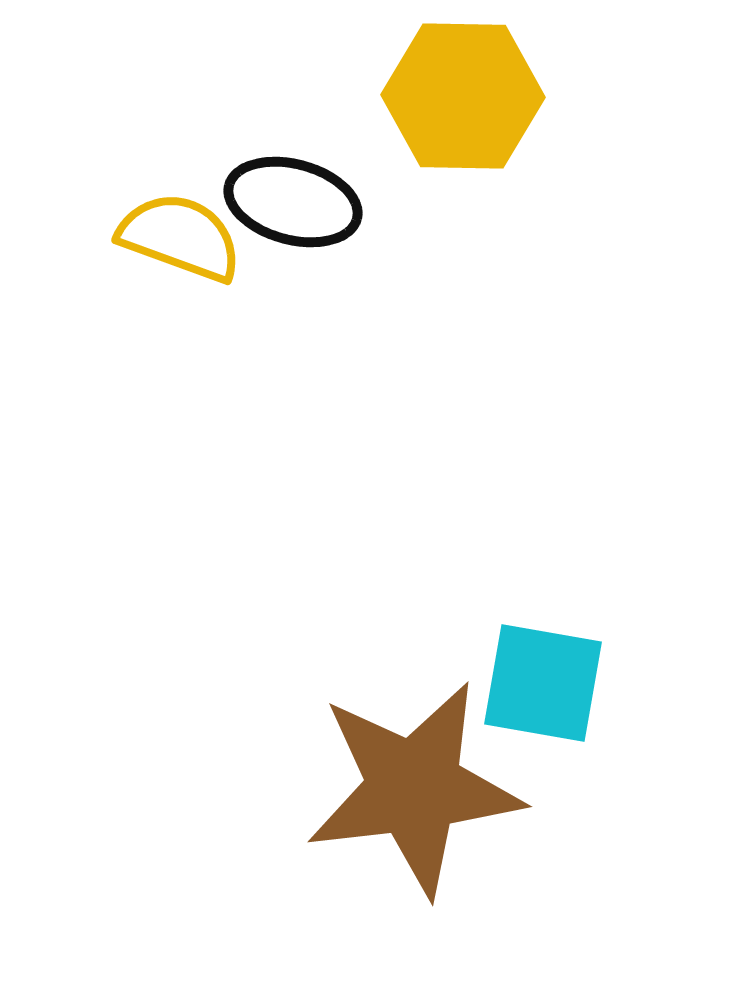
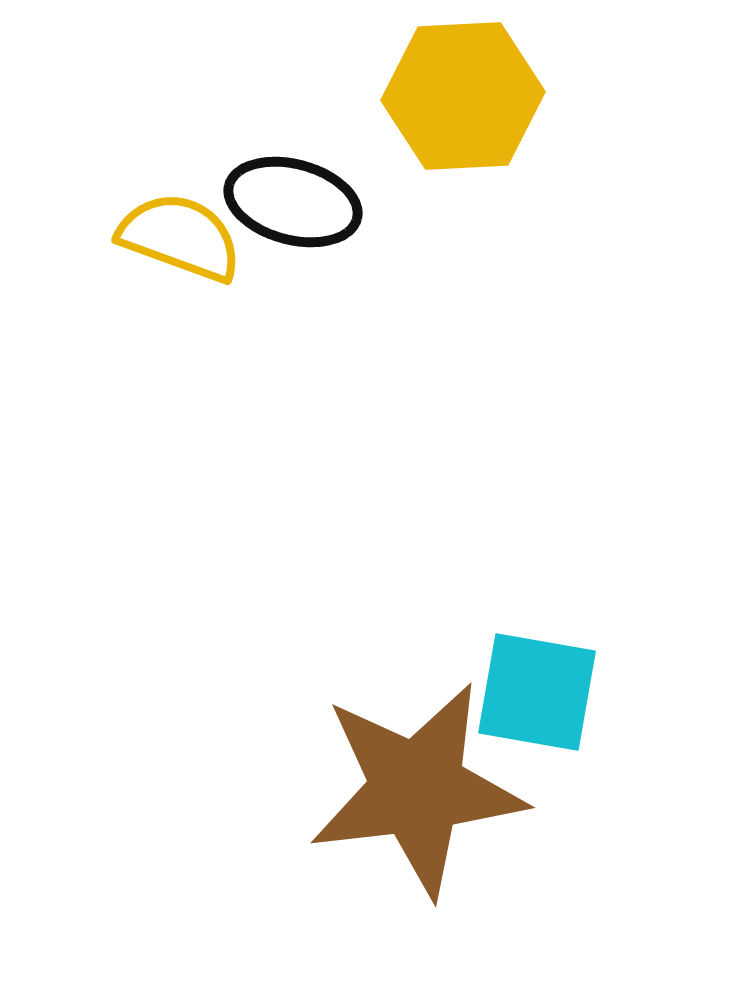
yellow hexagon: rotated 4 degrees counterclockwise
cyan square: moved 6 px left, 9 px down
brown star: moved 3 px right, 1 px down
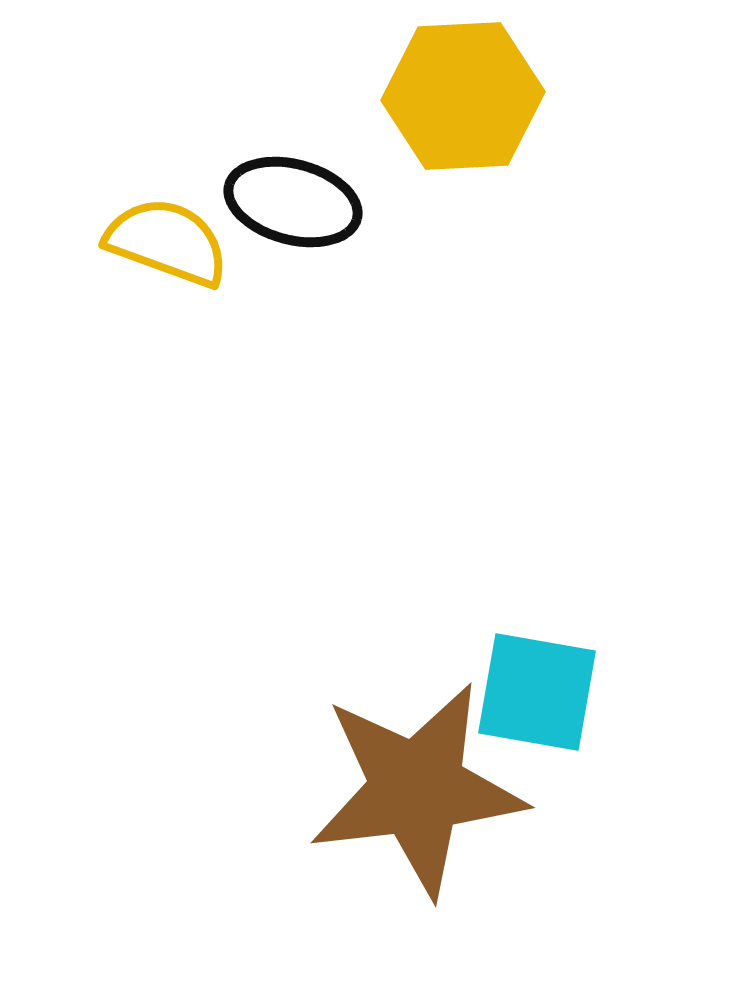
yellow semicircle: moved 13 px left, 5 px down
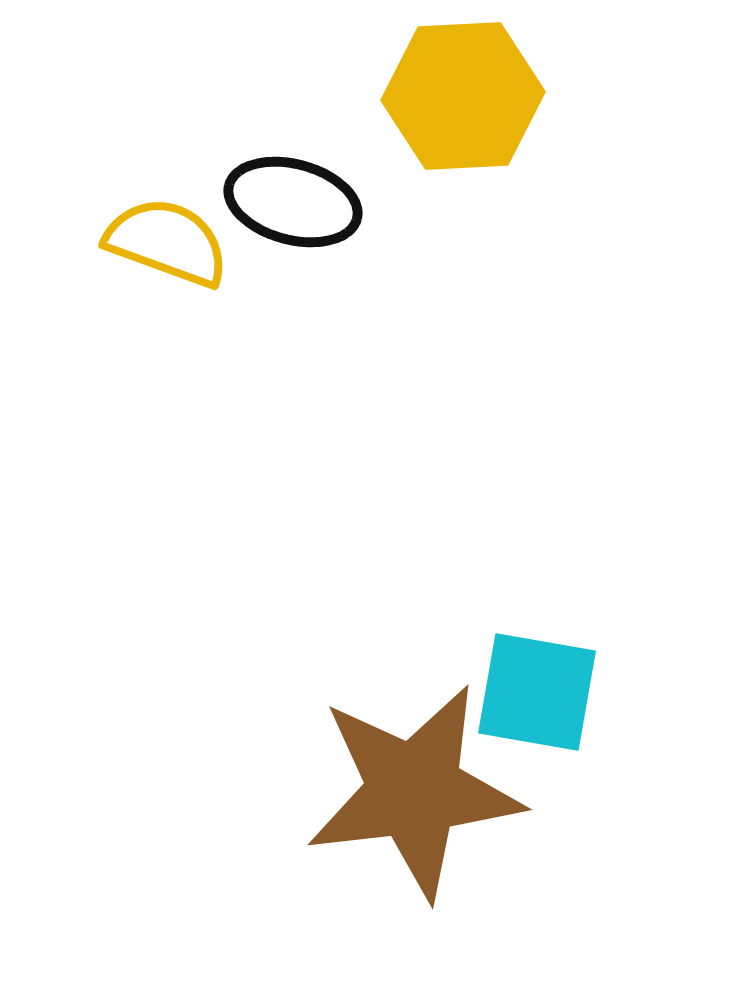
brown star: moved 3 px left, 2 px down
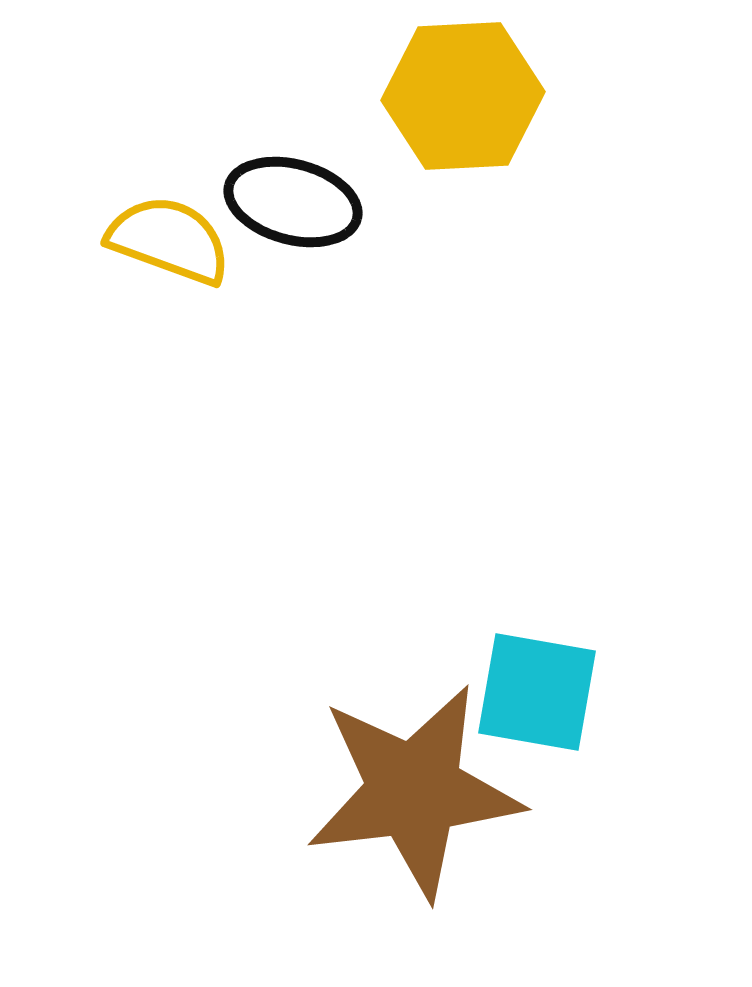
yellow semicircle: moved 2 px right, 2 px up
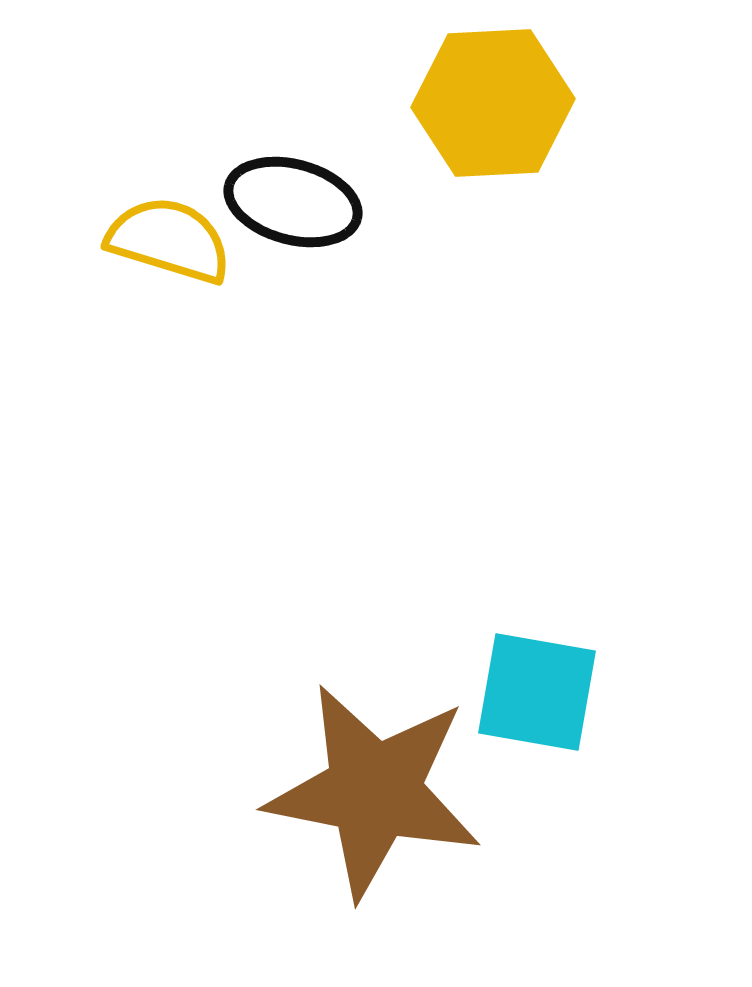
yellow hexagon: moved 30 px right, 7 px down
yellow semicircle: rotated 3 degrees counterclockwise
brown star: moved 40 px left; rotated 18 degrees clockwise
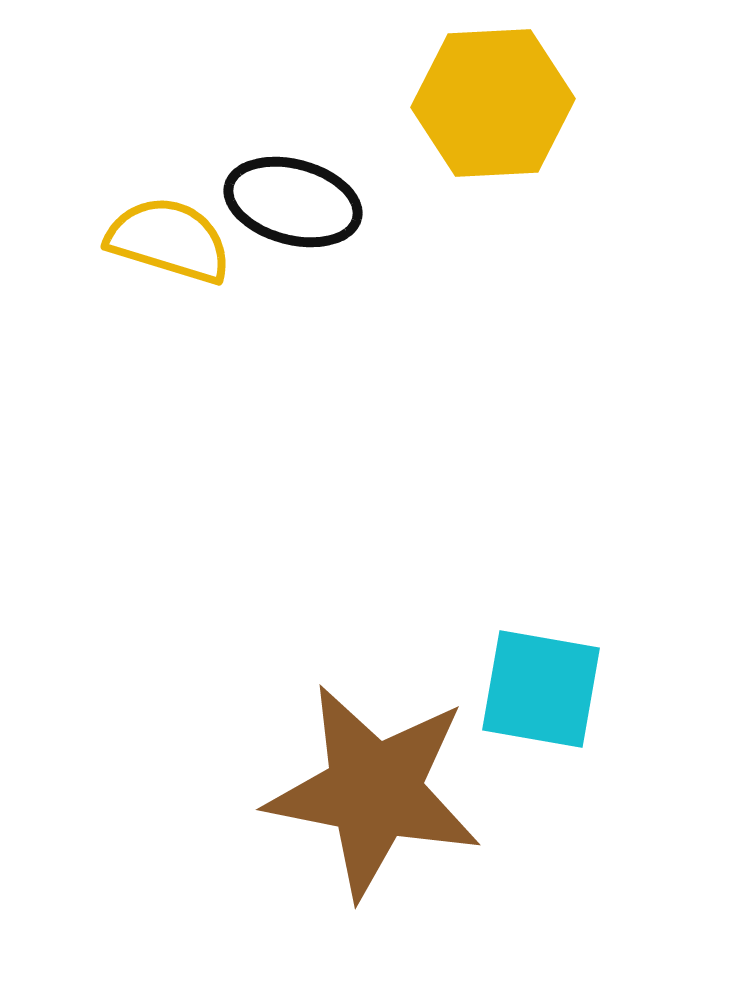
cyan square: moved 4 px right, 3 px up
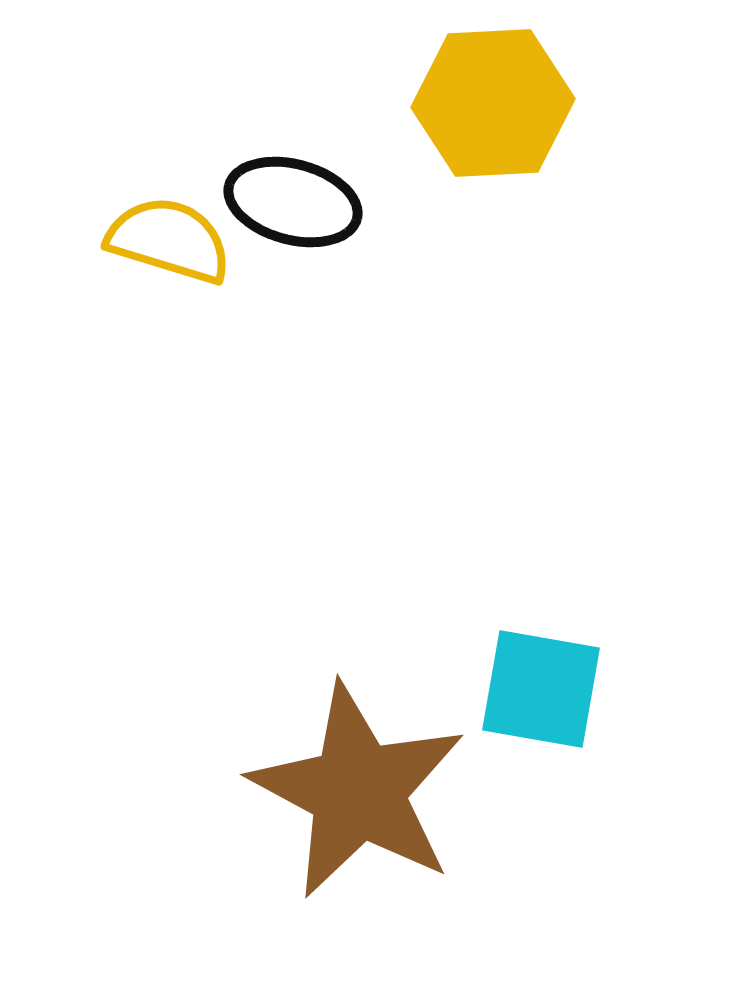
brown star: moved 16 px left; rotated 17 degrees clockwise
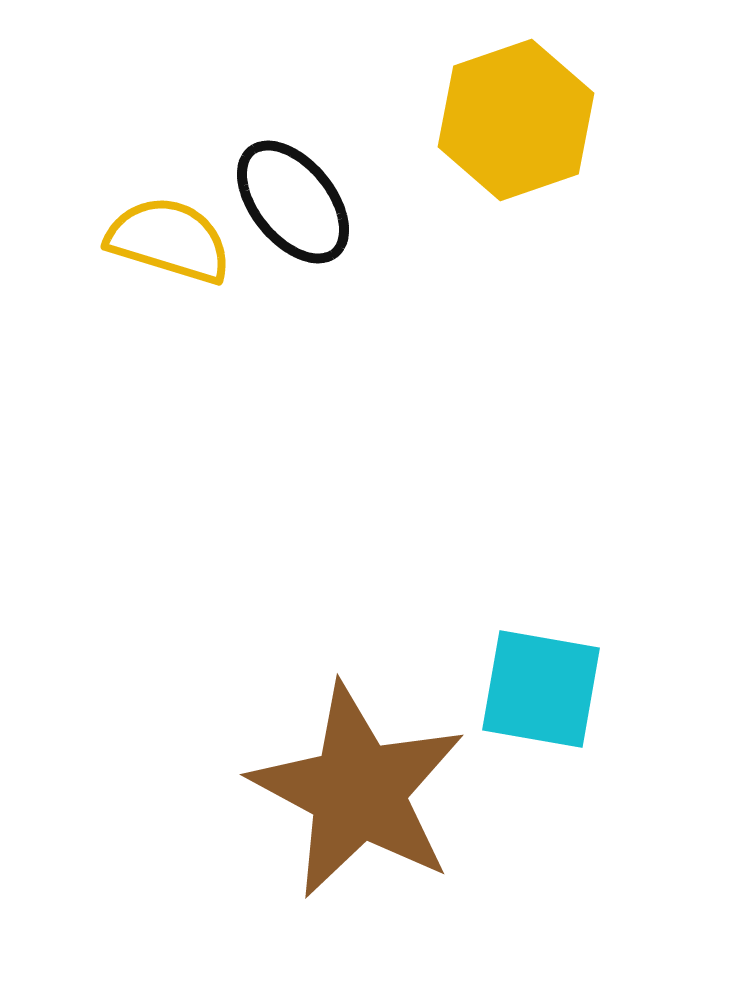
yellow hexagon: moved 23 px right, 17 px down; rotated 16 degrees counterclockwise
black ellipse: rotated 36 degrees clockwise
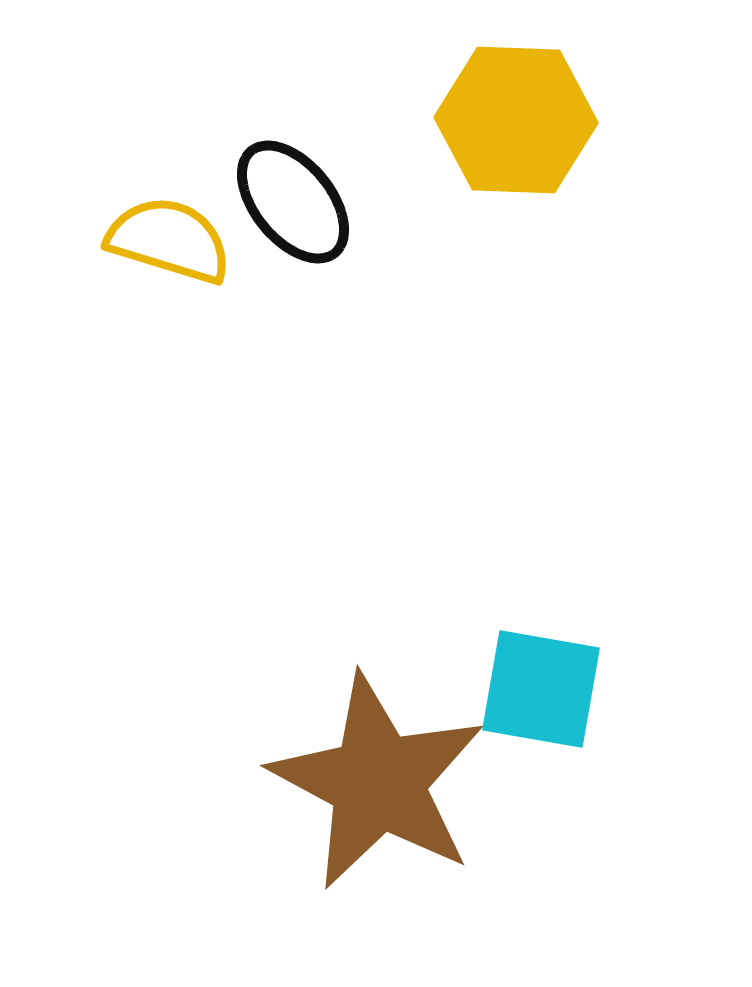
yellow hexagon: rotated 21 degrees clockwise
brown star: moved 20 px right, 9 px up
